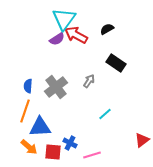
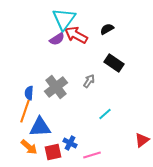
black rectangle: moved 2 px left
blue semicircle: moved 1 px right, 7 px down
red square: rotated 18 degrees counterclockwise
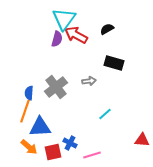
purple semicircle: rotated 42 degrees counterclockwise
black rectangle: rotated 18 degrees counterclockwise
gray arrow: rotated 48 degrees clockwise
red triangle: rotated 42 degrees clockwise
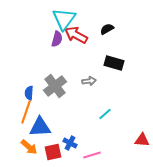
gray cross: moved 1 px left, 1 px up
orange line: moved 1 px right, 1 px down
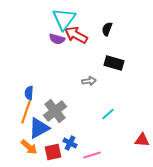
black semicircle: rotated 40 degrees counterclockwise
purple semicircle: rotated 91 degrees clockwise
gray cross: moved 25 px down
cyan line: moved 3 px right
blue triangle: moved 1 px left, 1 px down; rotated 25 degrees counterclockwise
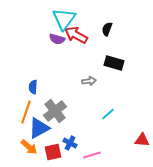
blue semicircle: moved 4 px right, 6 px up
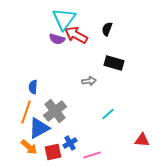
blue cross: rotated 32 degrees clockwise
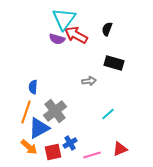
red triangle: moved 22 px left, 9 px down; rotated 28 degrees counterclockwise
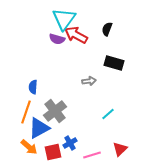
red triangle: rotated 21 degrees counterclockwise
